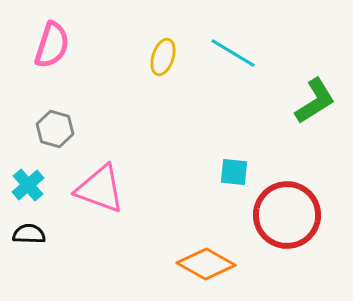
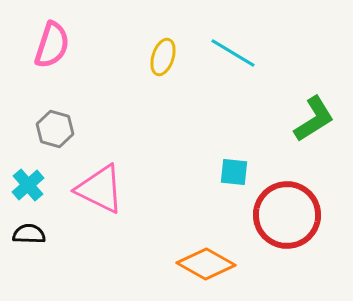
green L-shape: moved 1 px left, 18 px down
pink triangle: rotated 6 degrees clockwise
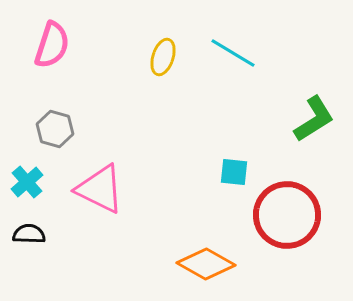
cyan cross: moved 1 px left, 3 px up
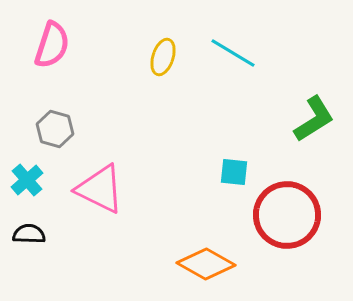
cyan cross: moved 2 px up
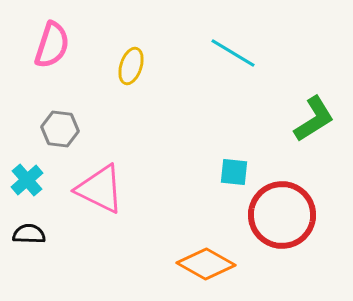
yellow ellipse: moved 32 px left, 9 px down
gray hexagon: moved 5 px right; rotated 9 degrees counterclockwise
red circle: moved 5 px left
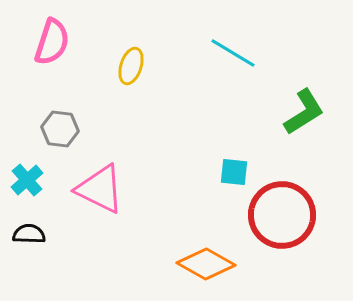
pink semicircle: moved 3 px up
green L-shape: moved 10 px left, 7 px up
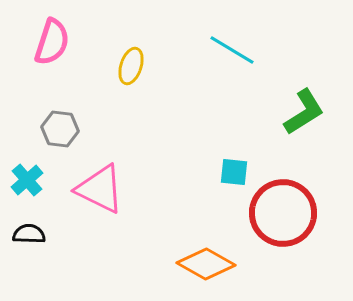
cyan line: moved 1 px left, 3 px up
red circle: moved 1 px right, 2 px up
